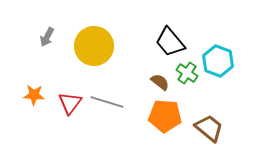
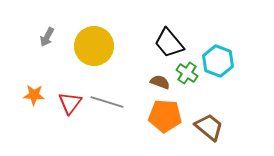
black trapezoid: moved 1 px left, 1 px down
brown semicircle: rotated 18 degrees counterclockwise
brown trapezoid: moved 1 px up
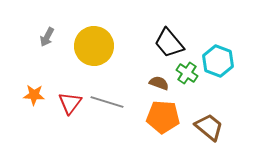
brown semicircle: moved 1 px left, 1 px down
orange pentagon: moved 2 px left, 1 px down
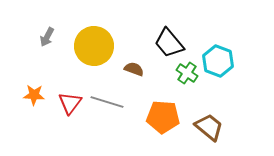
brown semicircle: moved 25 px left, 14 px up
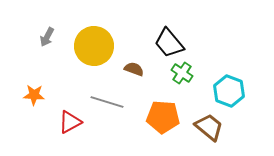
cyan hexagon: moved 11 px right, 30 px down
green cross: moved 5 px left
red triangle: moved 19 px down; rotated 25 degrees clockwise
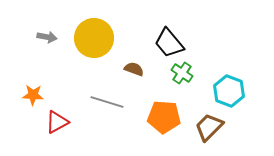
gray arrow: rotated 108 degrees counterclockwise
yellow circle: moved 8 px up
orange star: moved 1 px left
orange pentagon: moved 1 px right
red triangle: moved 13 px left
brown trapezoid: rotated 84 degrees counterclockwise
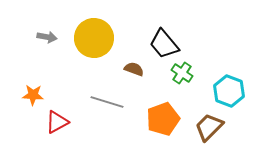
black trapezoid: moved 5 px left, 1 px down
orange pentagon: moved 1 px left, 2 px down; rotated 24 degrees counterclockwise
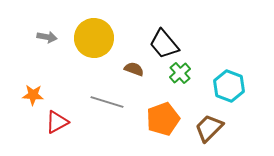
green cross: moved 2 px left; rotated 15 degrees clockwise
cyan hexagon: moved 5 px up
brown trapezoid: moved 1 px down
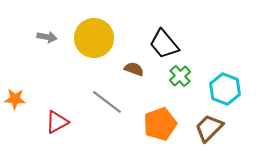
green cross: moved 3 px down
cyan hexagon: moved 4 px left, 3 px down
orange star: moved 18 px left, 4 px down
gray line: rotated 20 degrees clockwise
orange pentagon: moved 3 px left, 5 px down
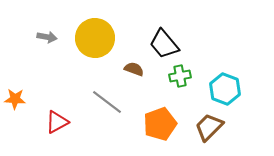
yellow circle: moved 1 px right
green cross: rotated 30 degrees clockwise
brown trapezoid: moved 1 px up
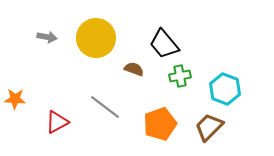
yellow circle: moved 1 px right
gray line: moved 2 px left, 5 px down
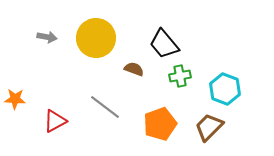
red triangle: moved 2 px left, 1 px up
